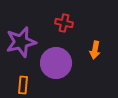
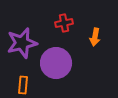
red cross: rotated 24 degrees counterclockwise
purple star: moved 1 px right, 1 px down
orange arrow: moved 13 px up
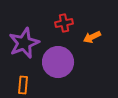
orange arrow: moved 3 px left; rotated 54 degrees clockwise
purple star: moved 2 px right; rotated 8 degrees counterclockwise
purple circle: moved 2 px right, 1 px up
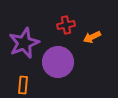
red cross: moved 2 px right, 2 px down
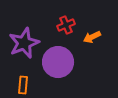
red cross: rotated 12 degrees counterclockwise
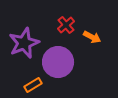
red cross: rotated 18 degrees counterclockwise
orange arrow: rotated 126 degrees counterclockwise
orange rectangle: moved 10 px right; rotated 54 degrees clockwise
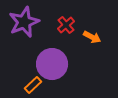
purple star: moved 21 px up
purple circle: moved 6 px left, 2 px down
orange rectangle: rotated 12 degrees counterclockwise
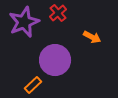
red cross: moved 8 px left, 12 px up
purple circle: moved 3 px right, 4 px up
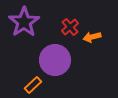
red cross: moved 12 px right, 14 px down
purple star: rotated 12 degrees counterclockwise
orange arrow: rotated 138 degrees clockwise
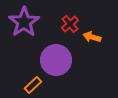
red cross: moved 3 px up
orange arrow: rotated 30 degrees clockwise
purple circle: moved 1 px right
